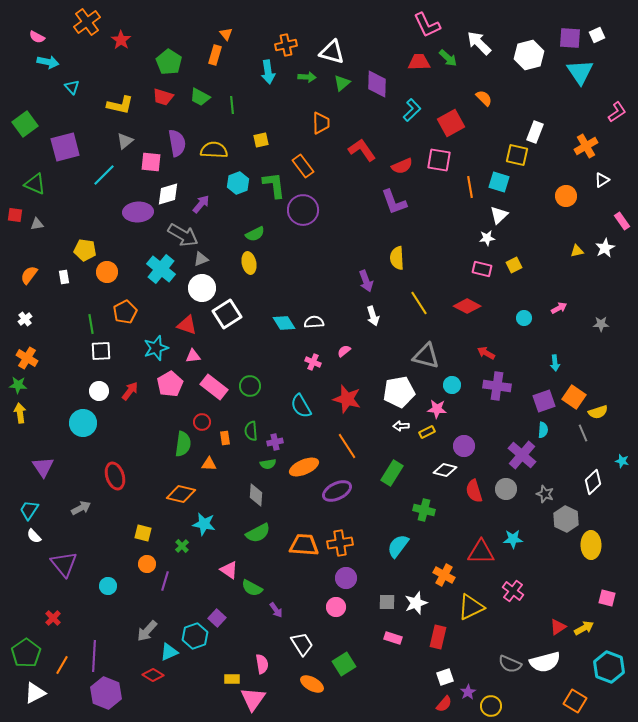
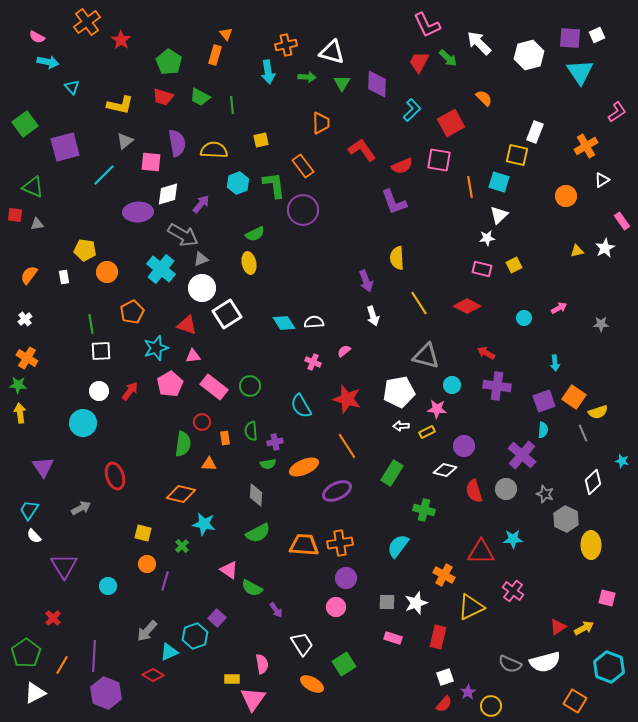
red trapezoid at (419, 62): rotated 60 degrees counterclockwise
green triangle at (342, 83): rotated 18 degrees counterclockwise
green triangle at (35, 184): moved 2 px left, 3 px down
orange pentagon at (125, 312): moved 7 px right
purple triangle at (64, 564): moved 2 px down; rotated 8 degrees clockwise
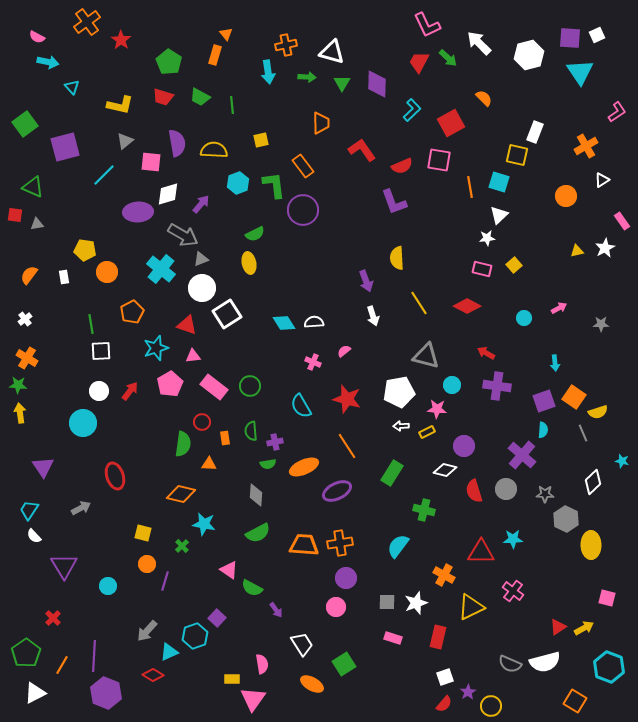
yellow square at (514, 265): rotated 14 degrees counterclockwise
gray star at (545, 494): rotated 18 degrees counterclockwise
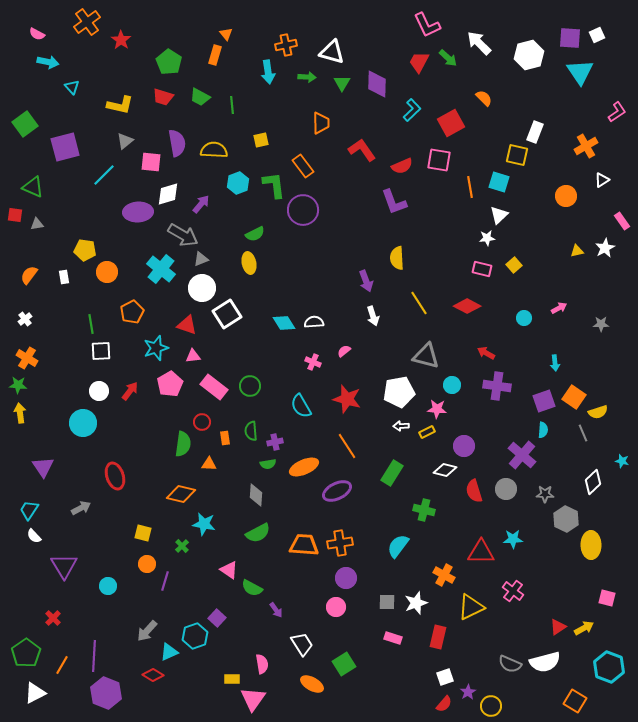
pink semicircle at (37, 37): moved 3 px up
